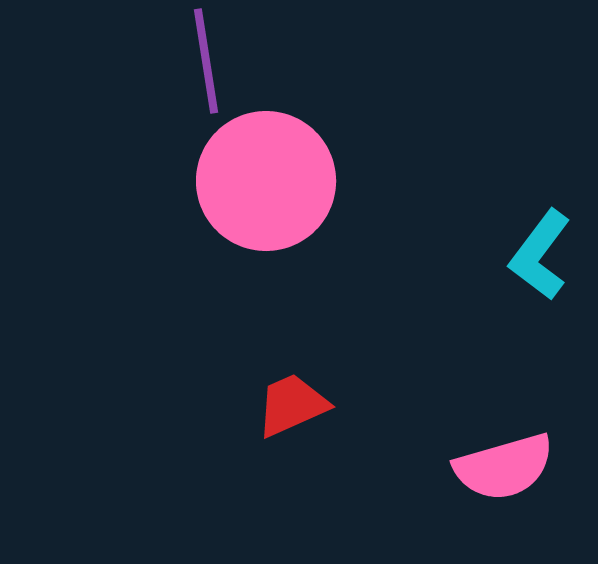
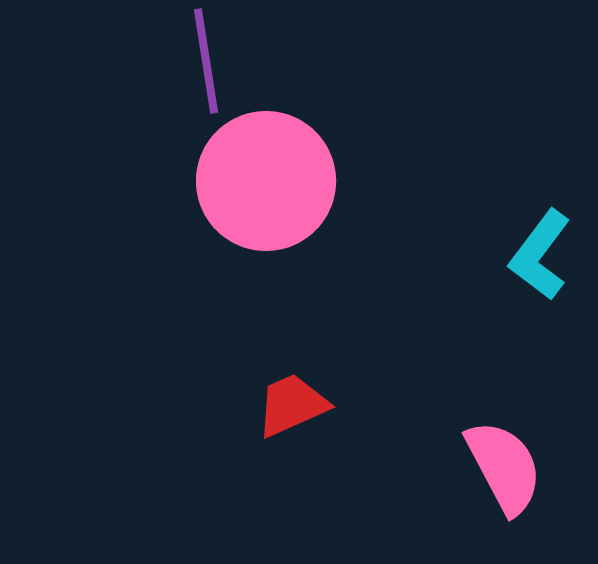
pink semicircle: rotated 102 degrees counterclockwise
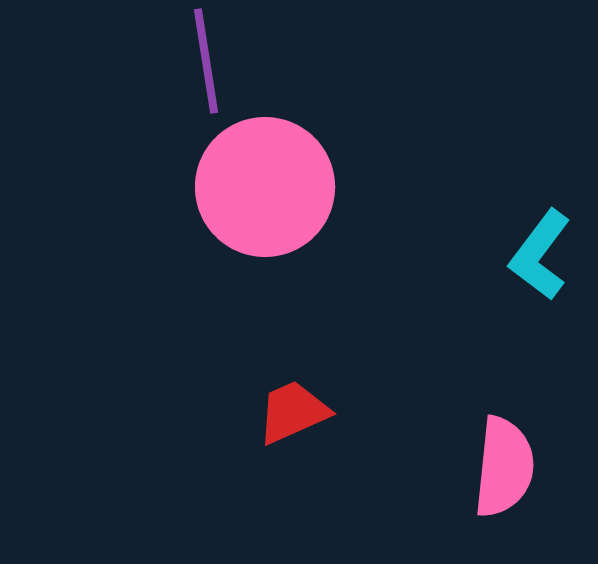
pink circle: moved 1 px left, 6 px down
red trapezoid: moved 1 px right, 7 px down
pink semicircle: rotated 34 degrees clockwise
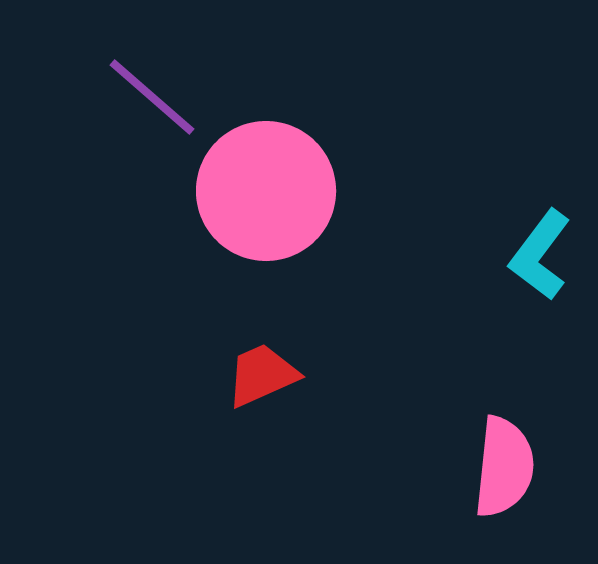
purple line: moved 54 px left, 36 px down; rotated 40 degrees counterclockwise
pink circle: moved 1 px right, 4 px down
red trapezoid: moved 31 px left, 37 px up
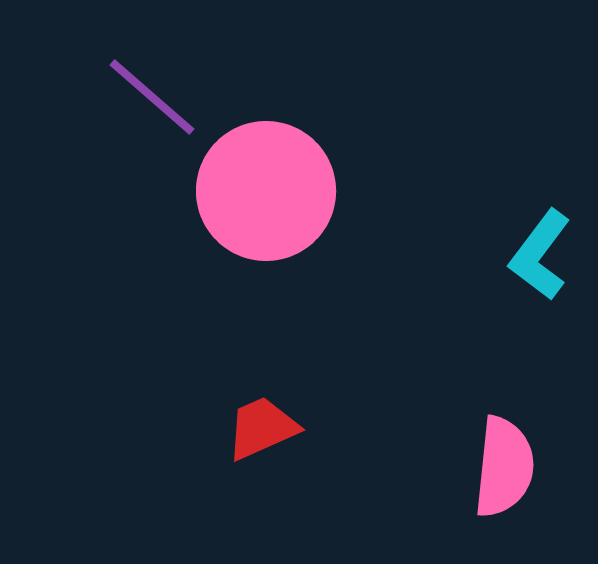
red trapezoid: moved 53 px down
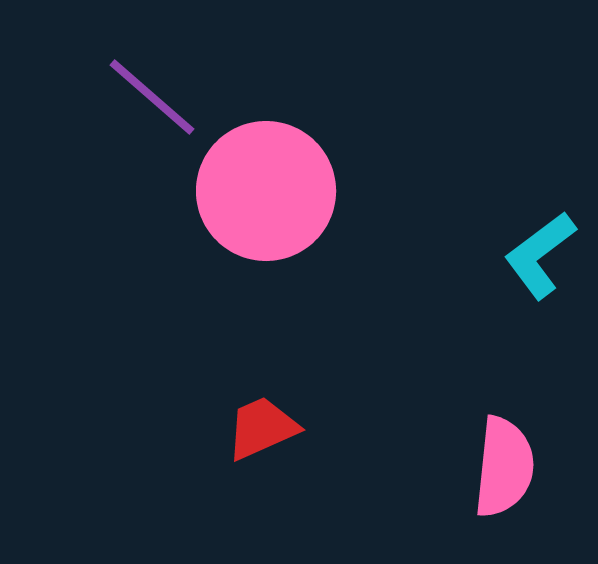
cyan L-shape: rotated 16 degrees clockwise
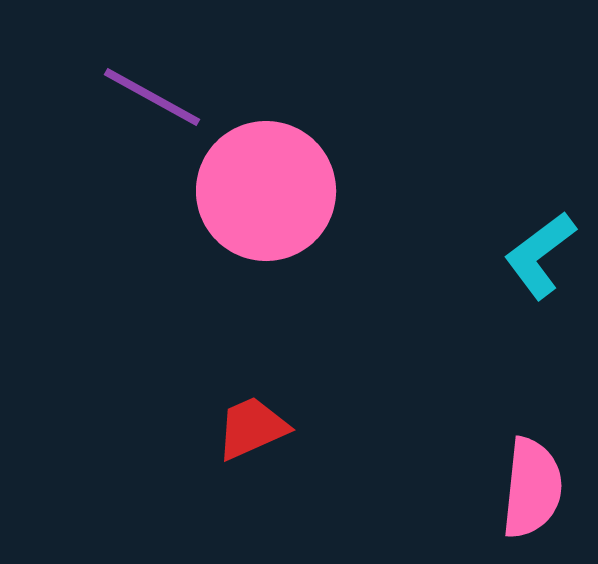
purple line: rotated 12 degrees counterclockwise
red trapezoid: moved 10 px left
pink semicircle: moved 28 px right, 21 px down
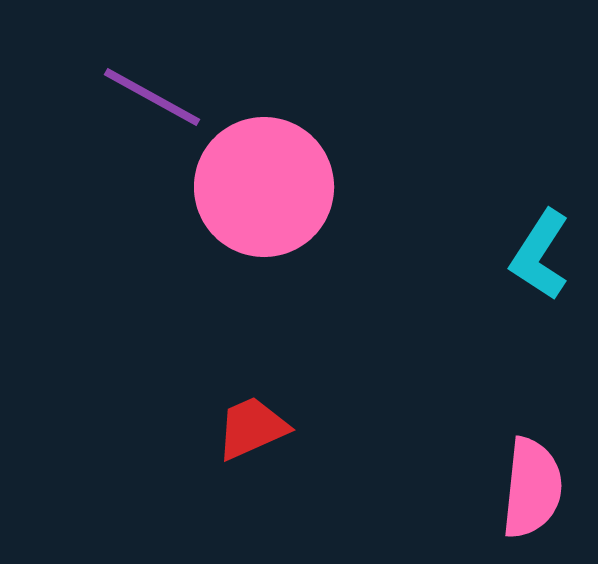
pink circle: moved 2 px left, 4 px up
cyan L-shape: rotated 20 degrees counterclockwise
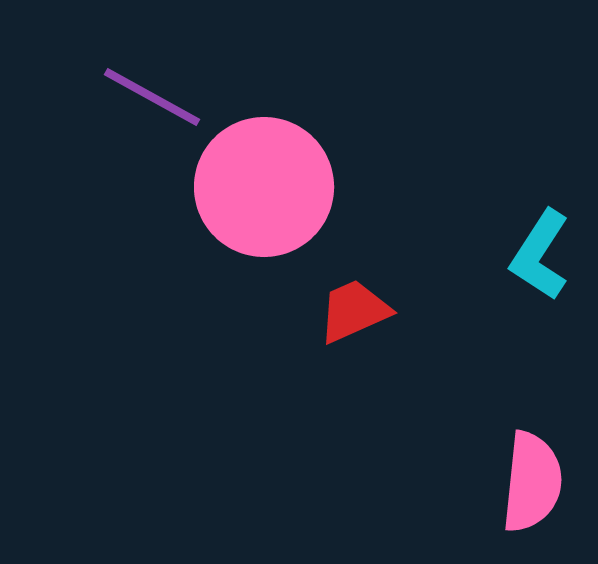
red trapezoid: moved 102 px right, 117 px up
pink semicircle: moved 6 px up
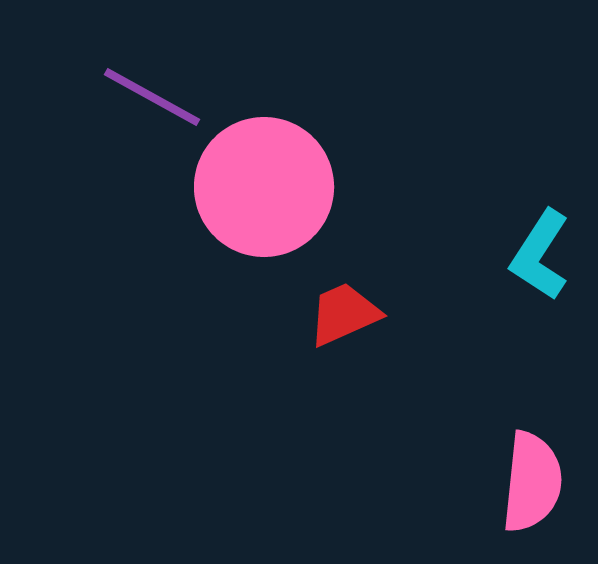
red trapezoid: moved 10 px left, 3 px down
